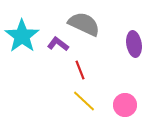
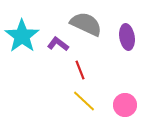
gray semicircle: moved 2 px right
purple ellipse: moved 7 px left, 7 px up
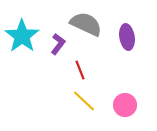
purple L-shape: rotated 90 degrees clockwise
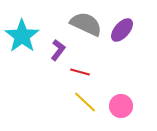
purple ellipse: moved 5 px left, 7 px up; rotated 50 degrees clockwise
purple L-shape: moved 6 px down
red line: moved 2 px down; rotated 54 degrees counterclockwise
yellow line: moved 1 px right, 1 px down
pink circle: moved 4 px left, 1 px down
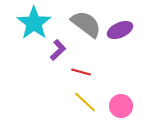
gray semicircle: rotated 12 degrees clockwise
purple ellipse: moved 2 px left; rotated 25 degrees clockwise
cyan star: moved 12 px right, 13 px up
purple L-shape: rotated 10 degrees clockwise
red line: moved 1 px right
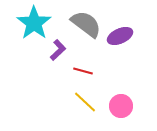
purple ellipse: moved 6 px down
red line: moved 2 px right, 1 px up
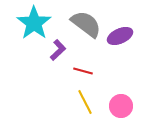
yellow line: rotated 20 degrees clockwise
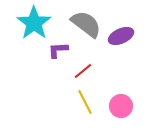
purple ellipse: moved 1 px right
purple L-shape: rotated 140 degrees counterclockwise
red line: rotated 54 degrees counterclockwise
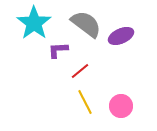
red line: moved 3 px left
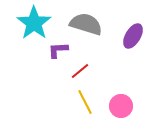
gray semicircle: rotated 20 degrees counterclockwise
purple ellipse: moved 12 px right; rotated 35 degrees counterclockwise
